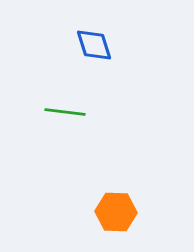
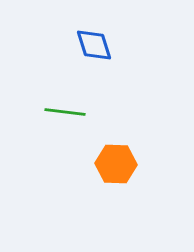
orange hexagon: moved 48 px up
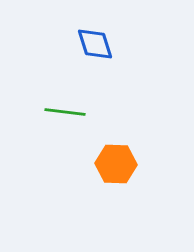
blue diamond: moved 1 px right, 1 px up
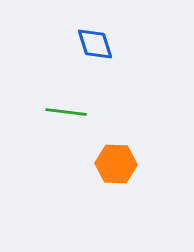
green line: moved 1 px right
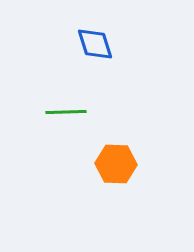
green line: rotated 9 degrees counterclockwise
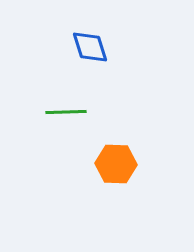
blue diamond: moved 5 px left, 3 px down
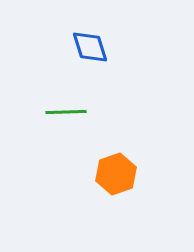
orange hexagon: moved 10 px down; rotated 21 degrees counterclockwise
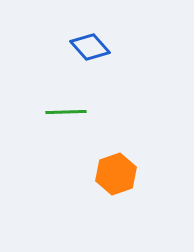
blue diamond: rotated 24 degrees counterclockwise
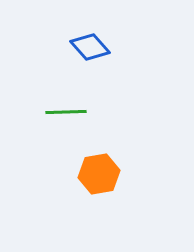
orange hexagon: moved 17 px left; rotated 9 degrees clockwise
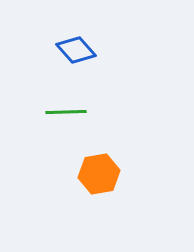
blue diamond: moved 14 px left, 3 px down
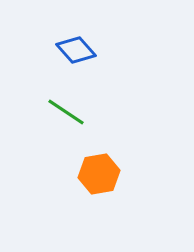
green line: rotated 36 degrees clockwise
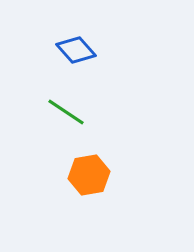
orange hexagon: moved 10 px left, 1 px down
